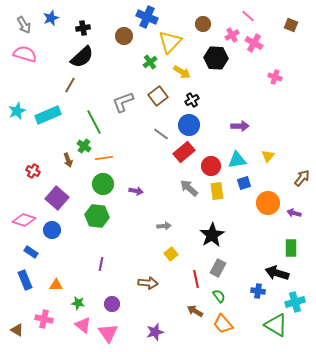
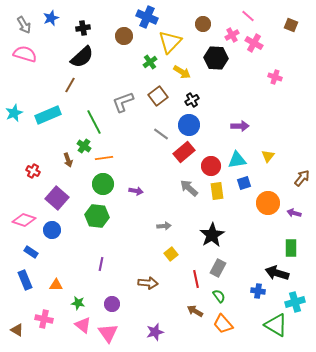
cyan star at (17, 111): moved 3 px left, 2 px down
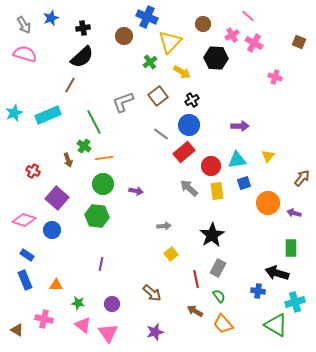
brown square at (291, 25): moved 8 px right, 17 px down
blue rectangle at (31, 252): moved 4 px left, 3 px down
brown arrow at (148, 283): moved 4 px right, 10 px down; rotated 36 degrees clockwise
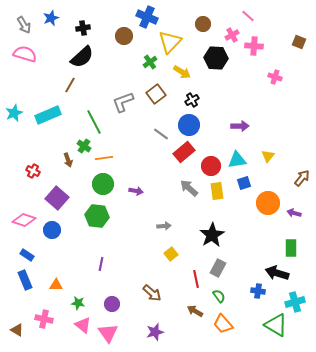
pink cross at (254, 43): moved 3 px down; rotated 24 degrees counterclockwise
brown square at (158, 96): moved 2 px left, 2 px up
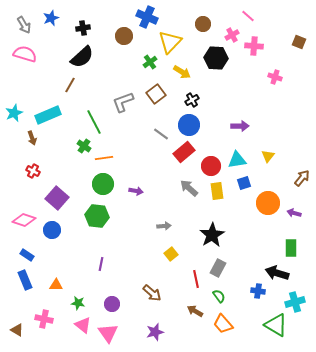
brown arrow at (68, 160): moved 36 px left, 22 px up
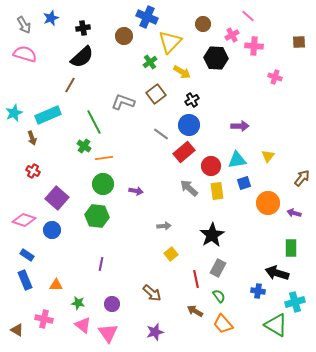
brown square at (299, 42): rotated 24 degrees counterclockwise
gray L-shape at (123, 102): rotated 40 degrees clockwise
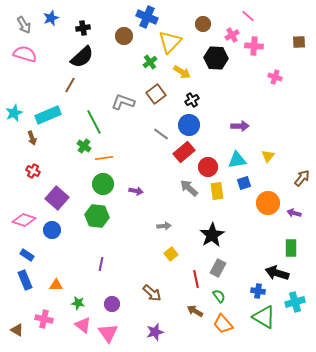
red circle at (211, 166): moved 3 px left, 1 px down
green triangle at (276, 325): moved 12 px left, 8 px up
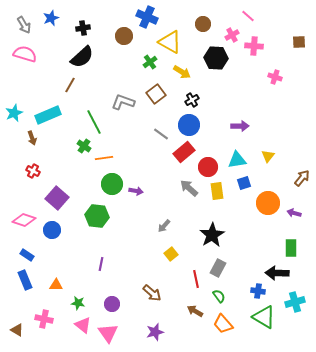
yellow triangle at (170, 42): rotated 45 degrees counterclockwise
green circle at (103, 184): moved 9 px right
gray arrow at (164, 226): rotated 136 degrees clockwise
black arrow at (277, 273): rotated 15 degrees counterclockwise
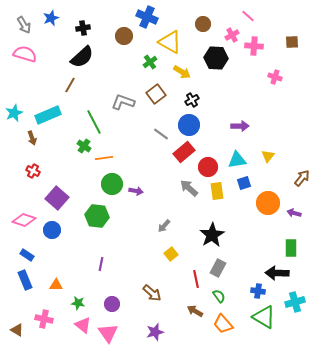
brown square at (299, 42): moved 7 px left
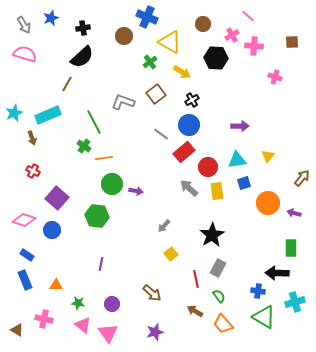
brown line at (70, 85): moved 3 px left, 1 px up
